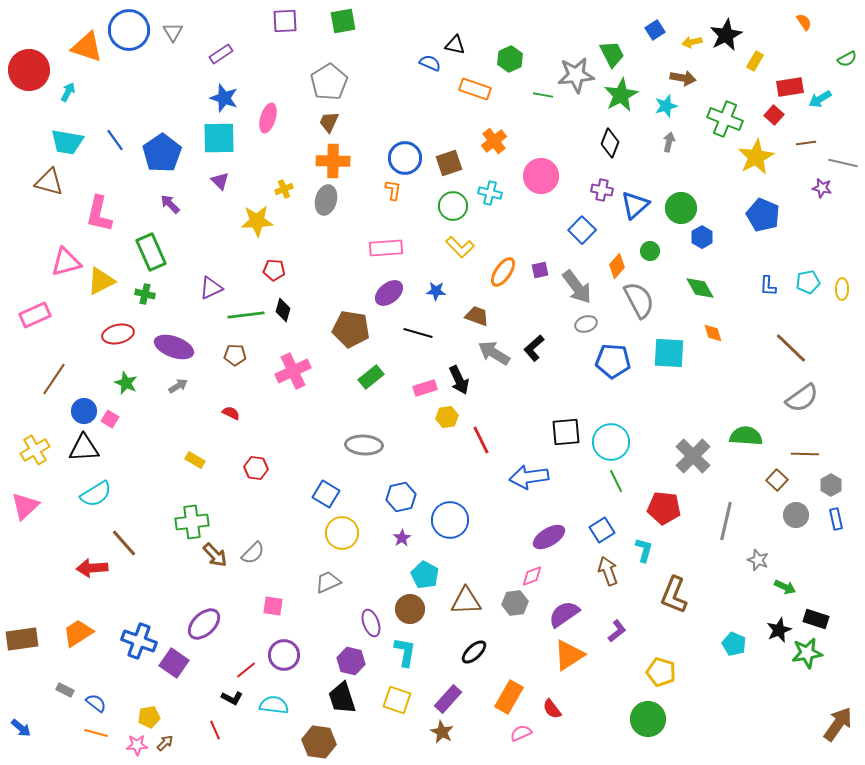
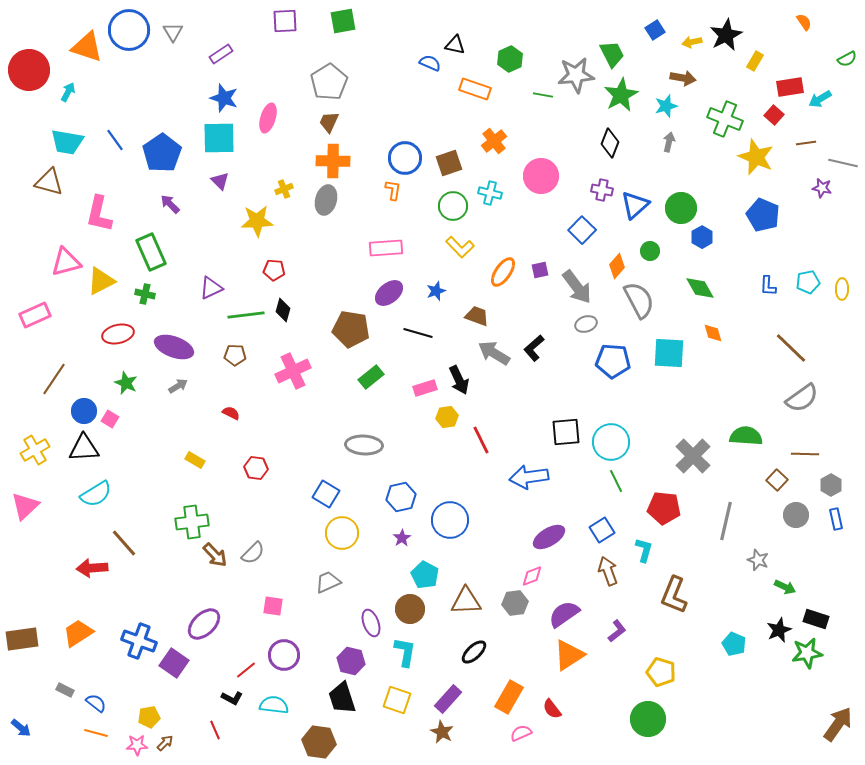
yellow star at (756, 157): rotated 21 degrees counterclockwise
blue star at (436, 291): rotated 24 degrees counterclockwise
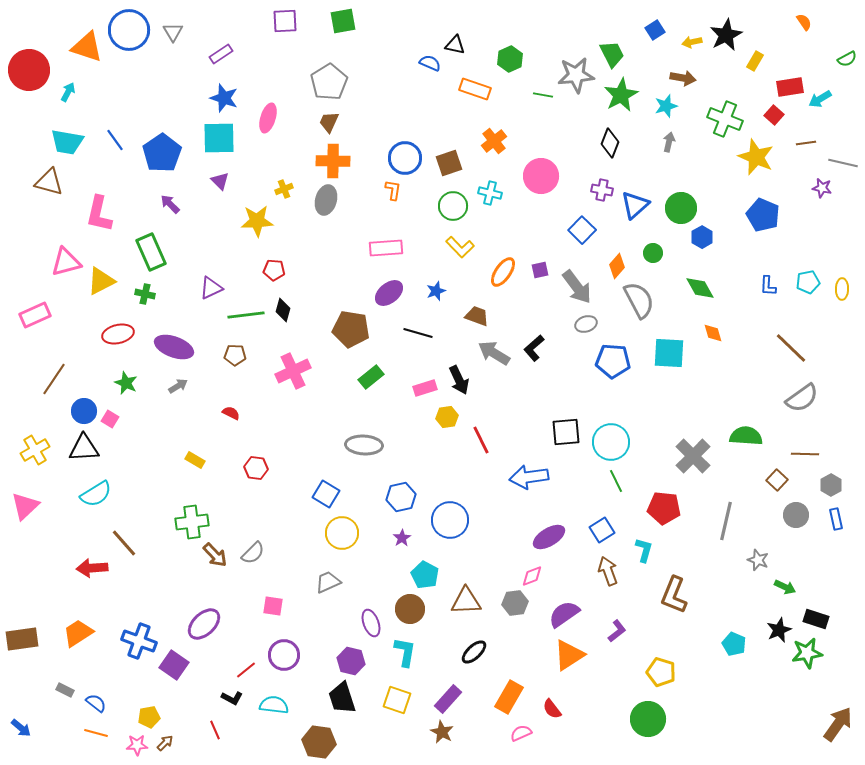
green circle at (650, 251): moved 3 px right, 2 px down
purple square at (174, 663): moved 2 px down
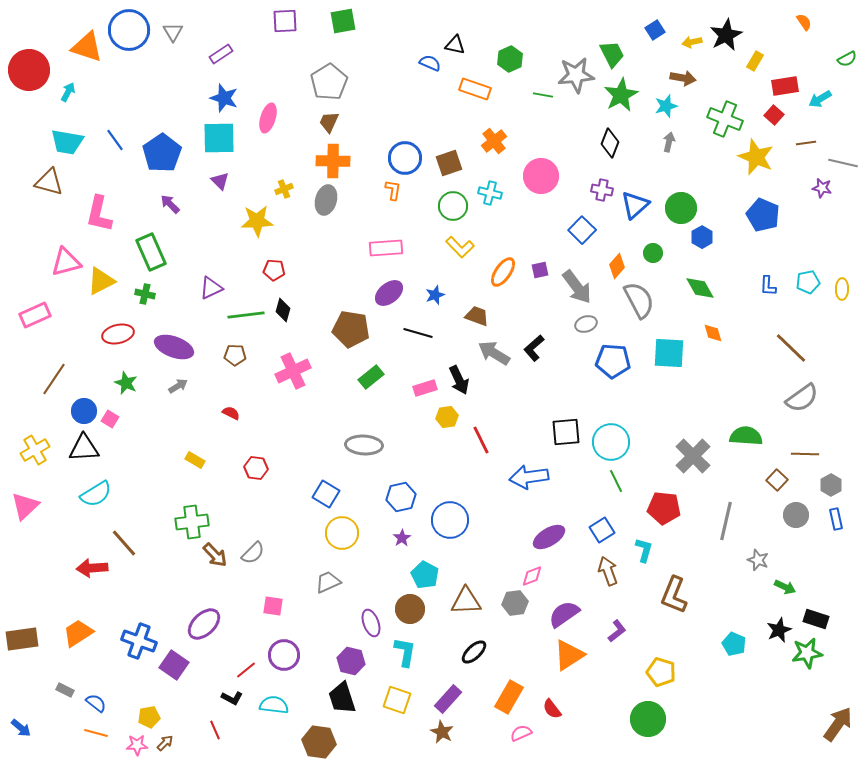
red rectangle at (790, 87): moved 5 px left, 1 px up
blue star at (436, 291): moved 1 px left, 4 px down
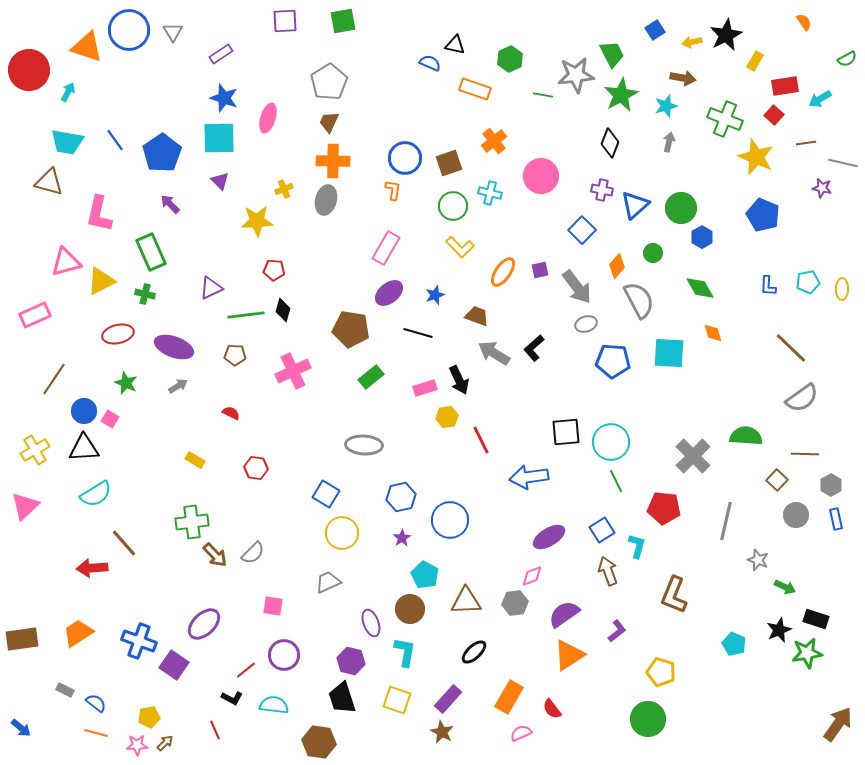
pink rectangle at (386, 248): rotated 56 degrees counterclockwise
cyan L-shape at (644, 550): moved 7 px left, 4 px up
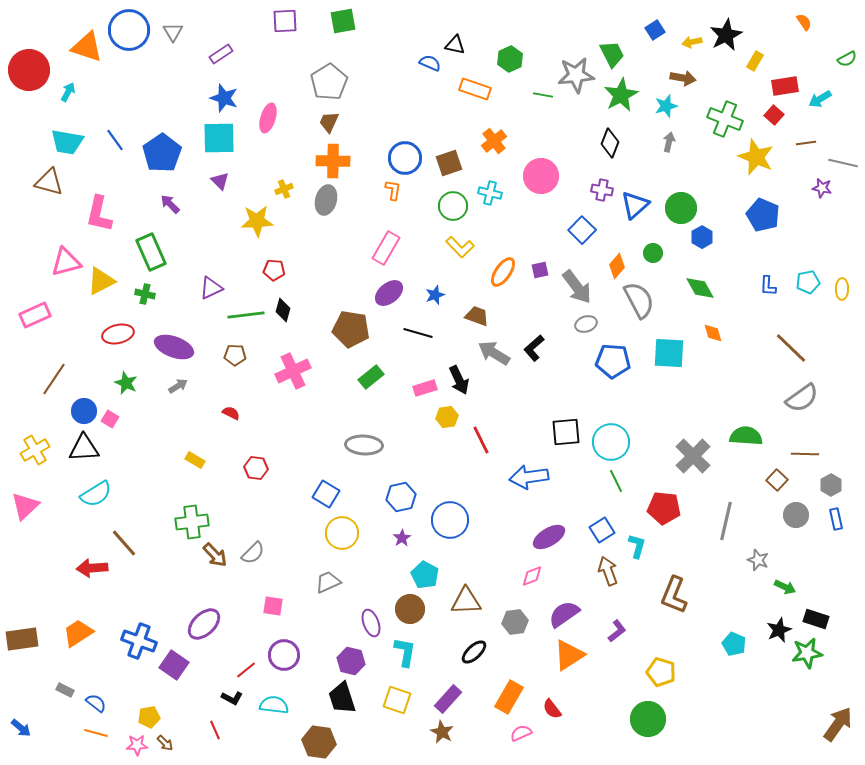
gray hexagon at (515, 603): moved 19 px down
brown arrow at (165, 743): rotated 90 degrees clockwise
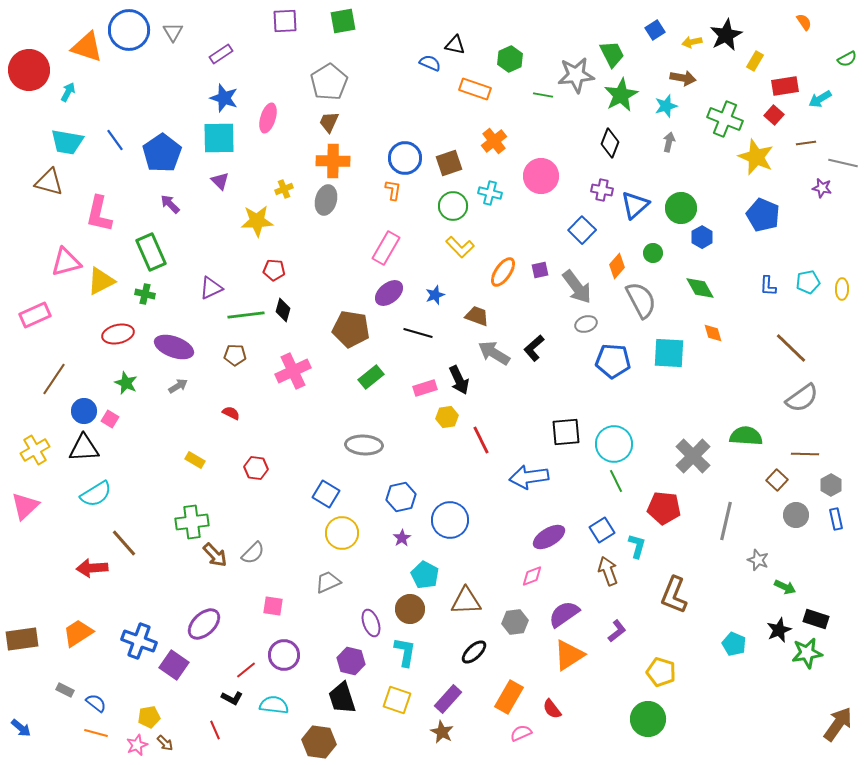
gray semicircle at (639, 300): moved 2 px right
cyan circle at (611, 442): moved 3 px right, 2 px down
pink star at (137, 745): rotated 20 degrees counterclockwise
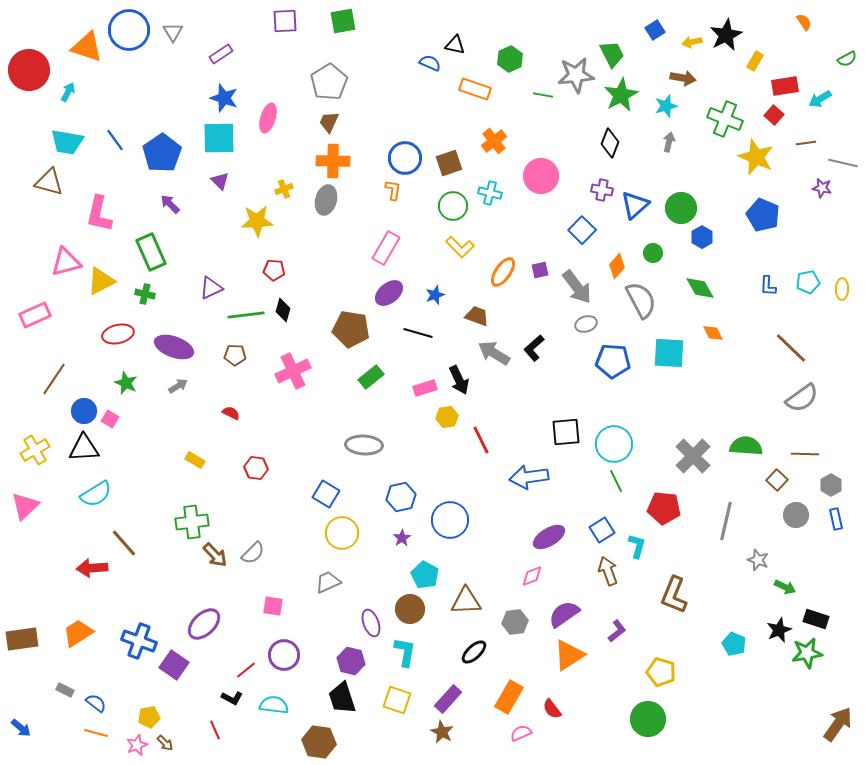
orange diamond at (713, 333): rotated 10 degrees counterclockwise
green semicircle at (746, 436): moved 10 px down
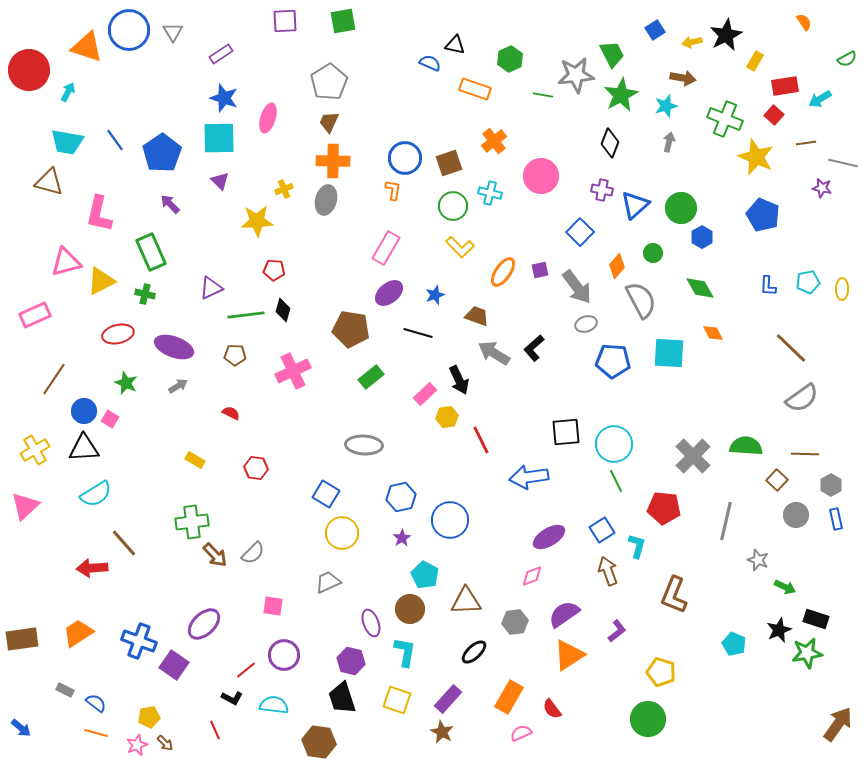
blue square at (582, 230): moved 2 px left, 2 px down
pink rectangle at (425, 388): moved 6 px down; rotated 25 degrees counterclockwise
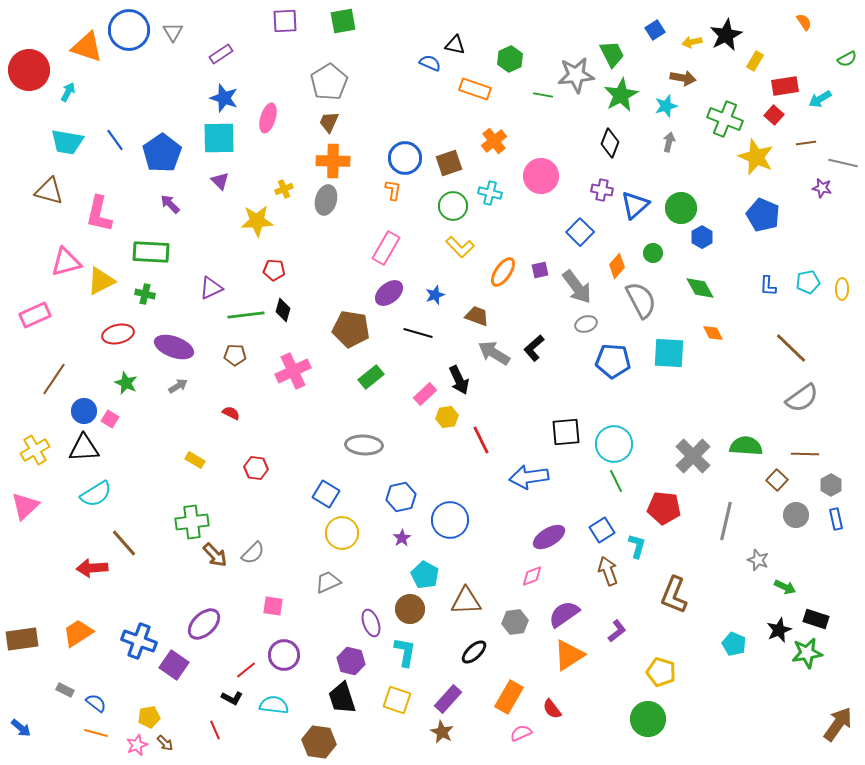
brown triangle at (49, 182): moved 9 px down
green rectangle at (151, 252): rotated 63 degrees counterclockwise
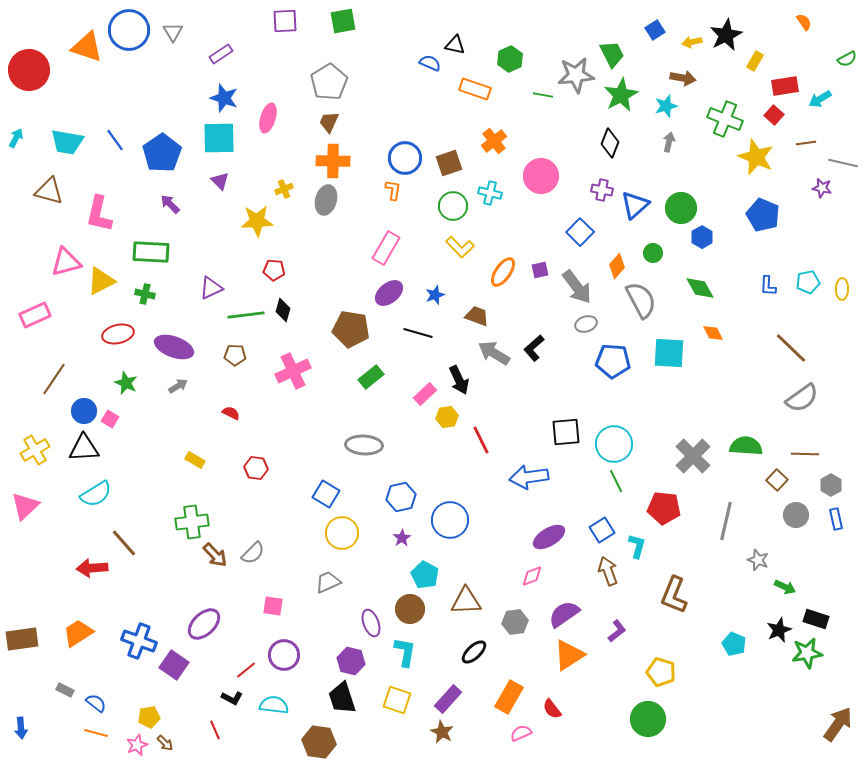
cyan arrow at (68, 92): moved 52 px left, 46 px down
blue arrow at (21, 728): rotated 45 degrees clockwise
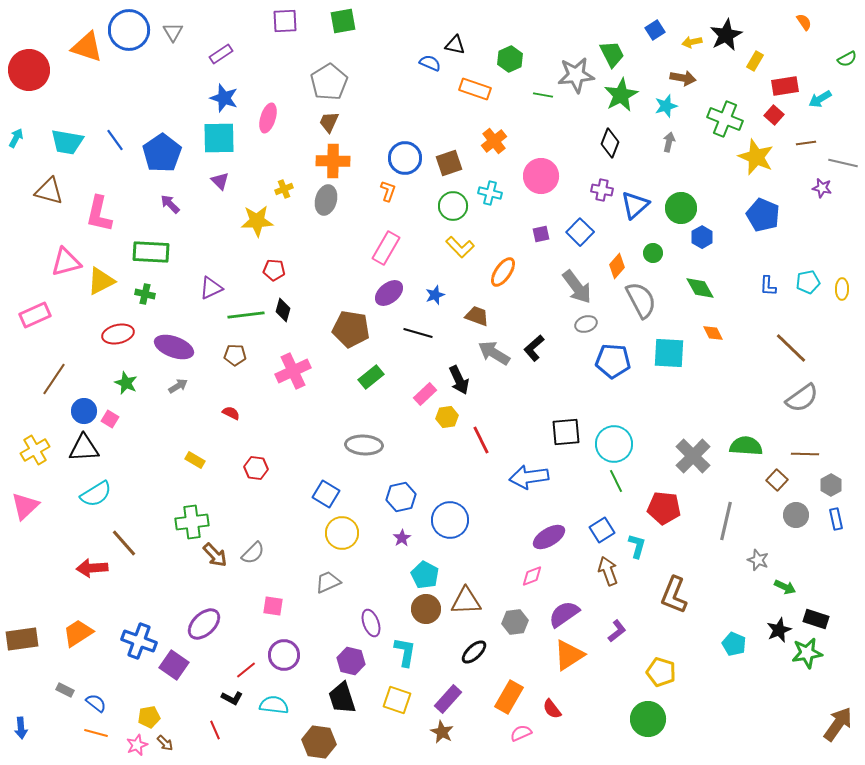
orange L-shape at (393, 190): moved 5 px left, 1 px down; rotated 10 degrees clockwise
purple square at (540, 270): moved 1 px right, 36 px up
brown circle at (410, 609): moved 16 px right
